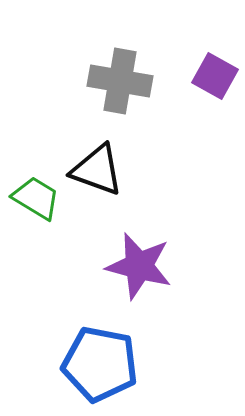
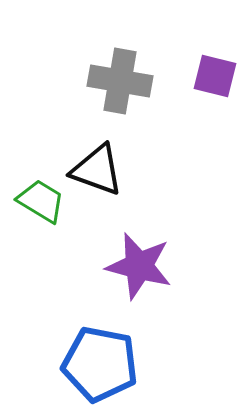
purple square: rotated 15 degrees counterclockwise
green trapezoid: moved 5 px right, 3 px down
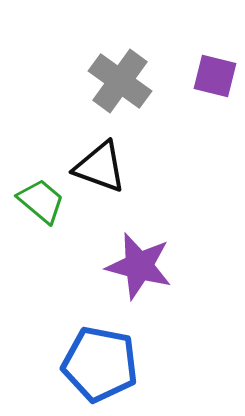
gray cross: rotated 26 degrees clockwise
black triangle: moved 3 px right, 3 px up
green trapezoid: rotated 9 degrees clockwise
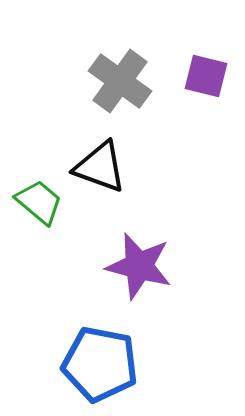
purple square: moved 9 px left
green trapezoid: moved 2 px left, 1 px down
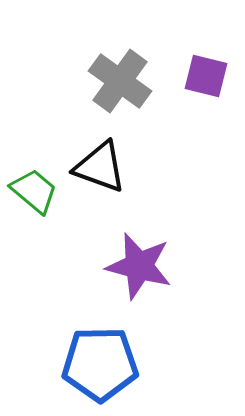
green trapezoid: moved 5 px left, 11 px up
blue pentagon: rotated 12 degrees counterclockwise
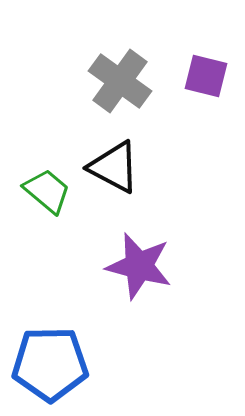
black triangle: moved 14 px right; rotated 8 degrees clockwise
green trapezoid: moved 13 px right
blue pentagon: moved 50 px left
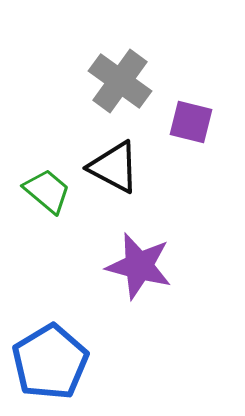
purple square: moved 15 px left, 46 px down
blue pentagon: moved 2 px up; rotated 30 degrees counterclockwise
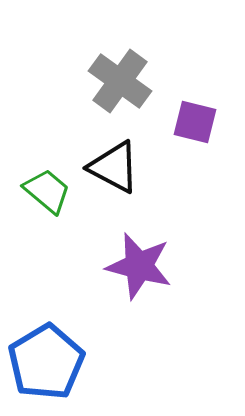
purple square: moved 4 px right
blue pentagon: moved 4 px left
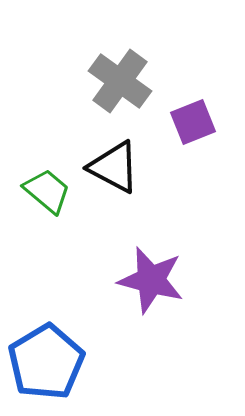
purple square: moved 2 px left; rotated 36 degrees counterclockwise
purple star: moved 12 px right, 14 px down
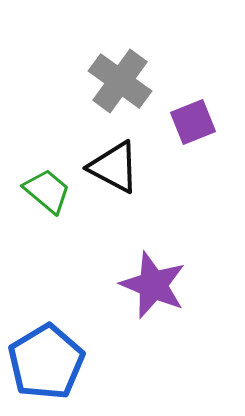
purple star: moved 2 px right, 5 px down; rotated 8 degrees clockwise
